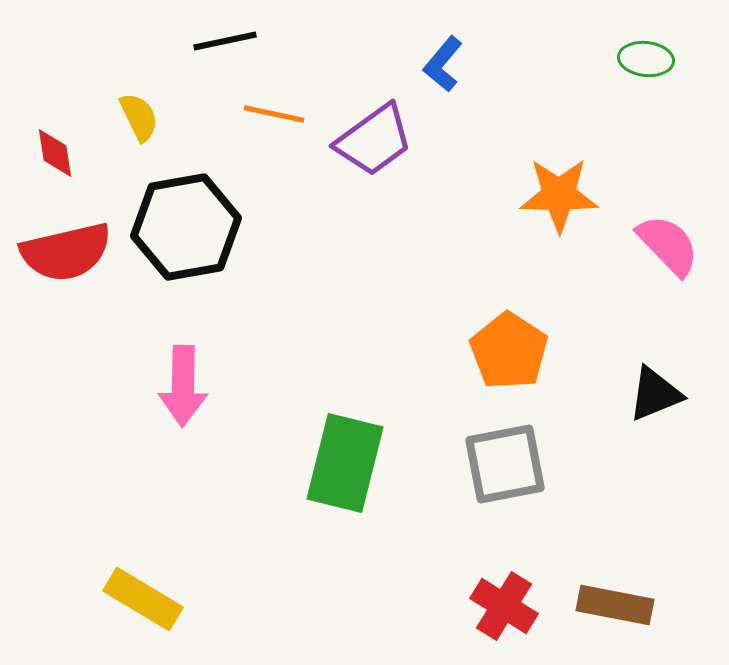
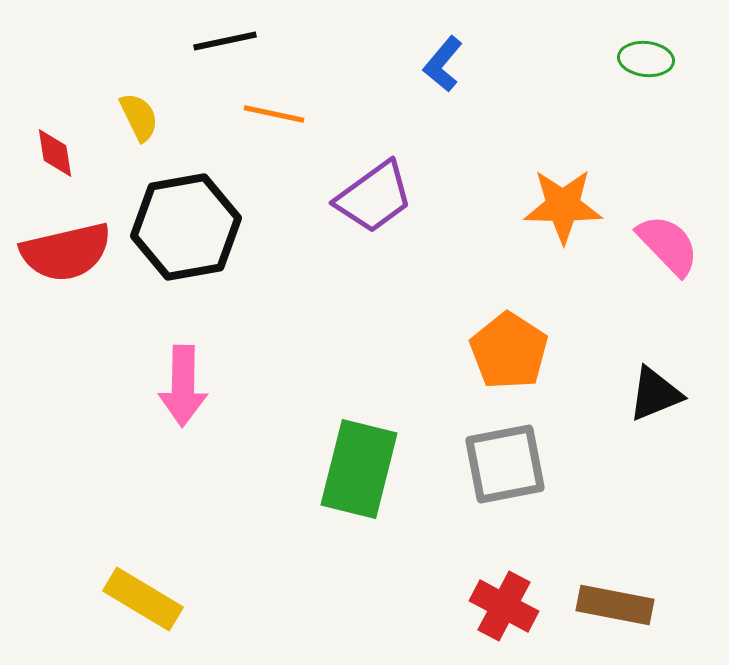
purple trapezoid: moved 57 px down
orange star: moved 4 px right, 11 px down
green rectangle: moved 14 px right, 6 px down
red cross: rotated 4 degrees counterclockwise
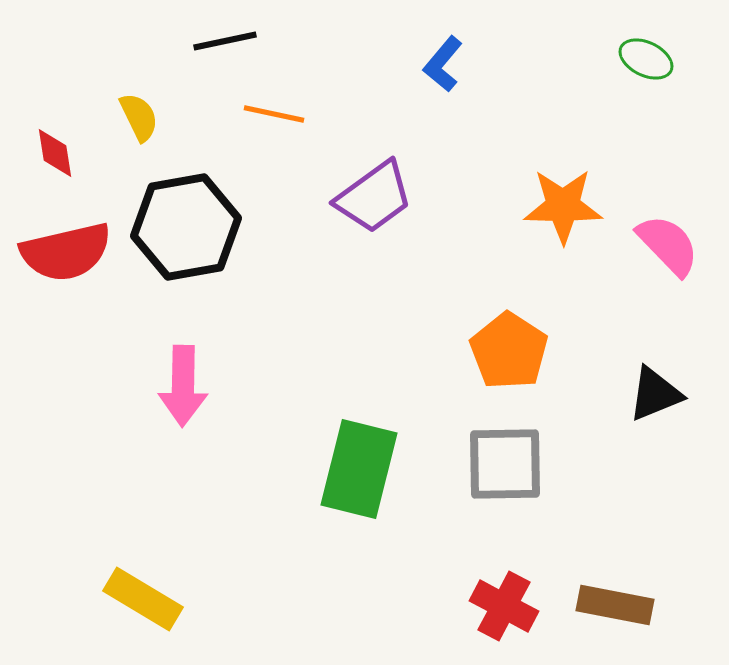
green ellipse: rotated 20 degrees clockwise
gray square: rotated 10 degrees clockwise
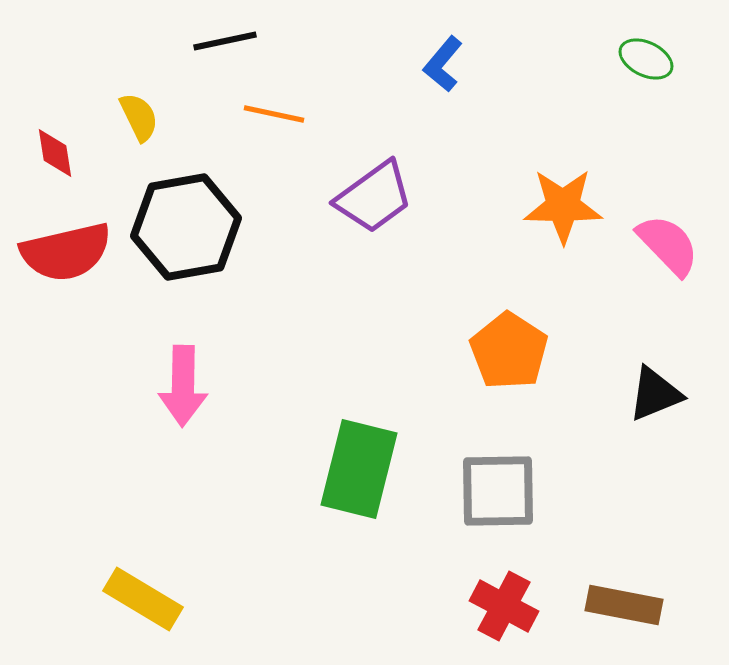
gray square: moved 7 px left, 27 px down
brown rectangle: moved 9 px right
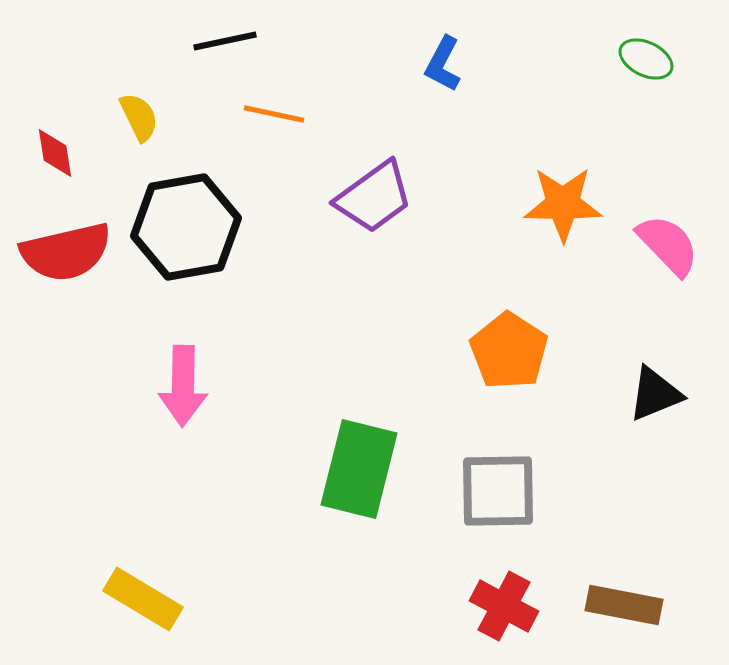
blue L-shape: rotated 12 degrees counterclockwise
orange star: moved 2 px up
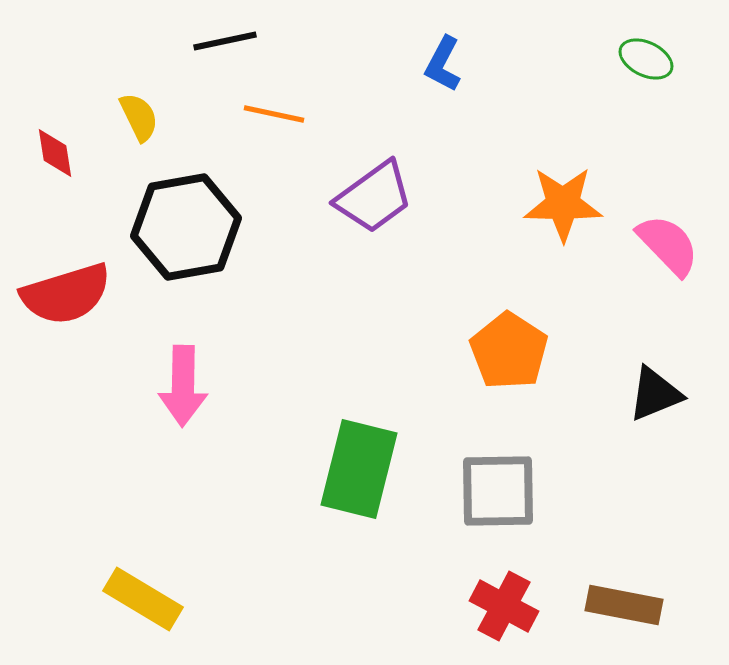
red semicircle: moved 42 px down; rotated 4 degrees counterclockwise
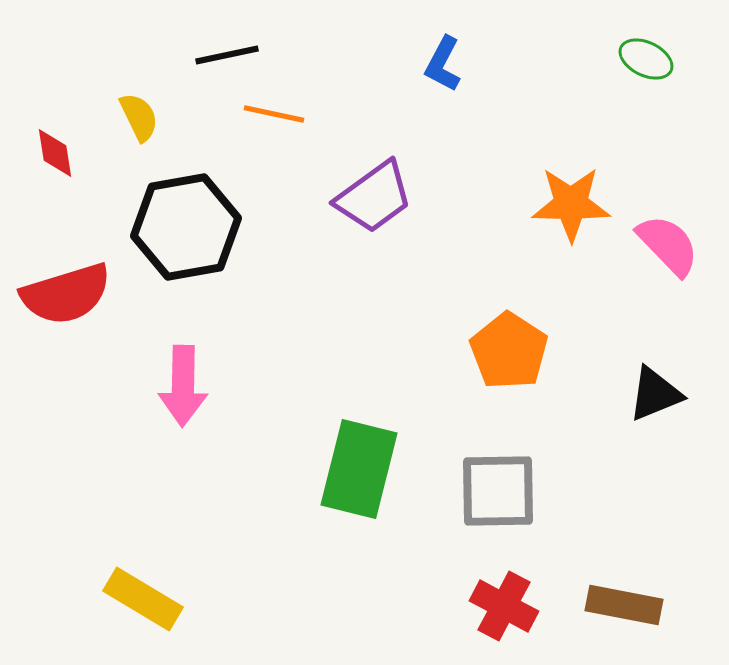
black line: moved 2 px right, 14 px down
orange star: moved 8 px right
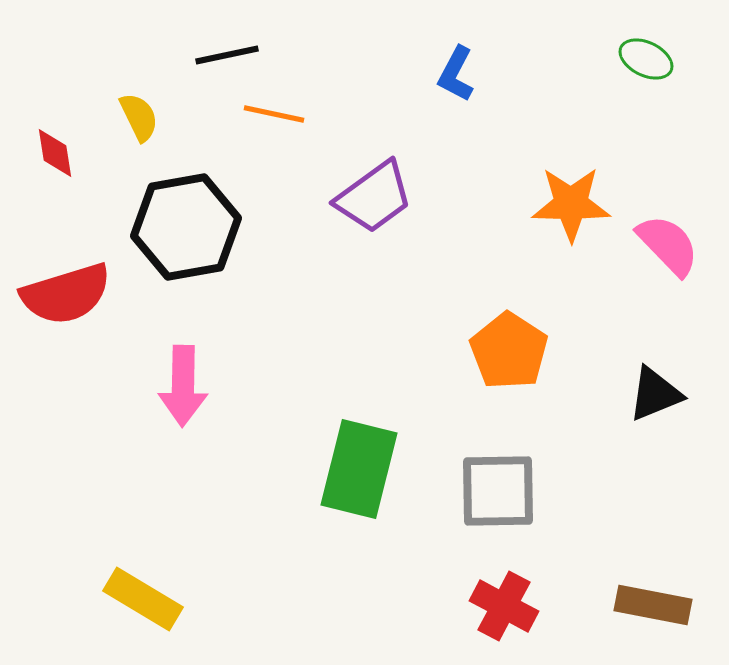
blue L-shape: moved 13 px right, 10 px down
brown rectangle: moved 29 px right
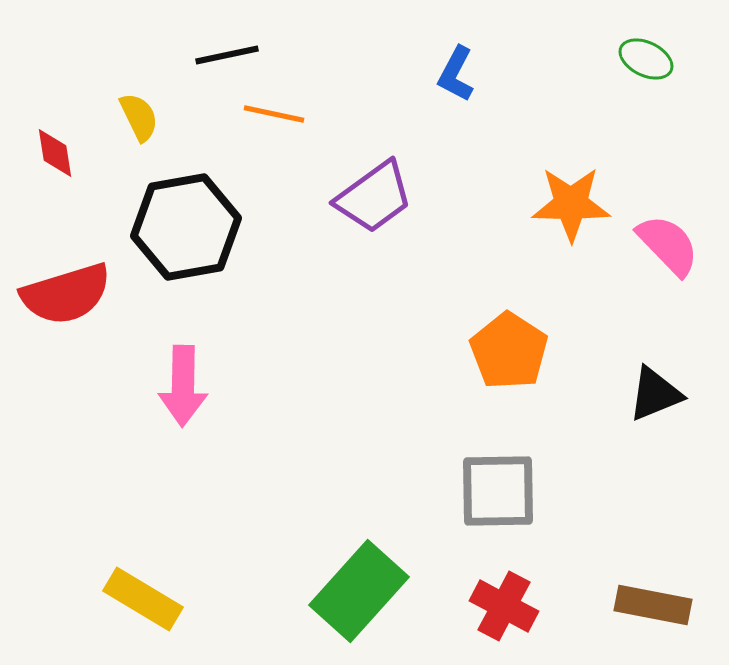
green rectangle: moved 122 px down; rotated 28 degrees clockwise
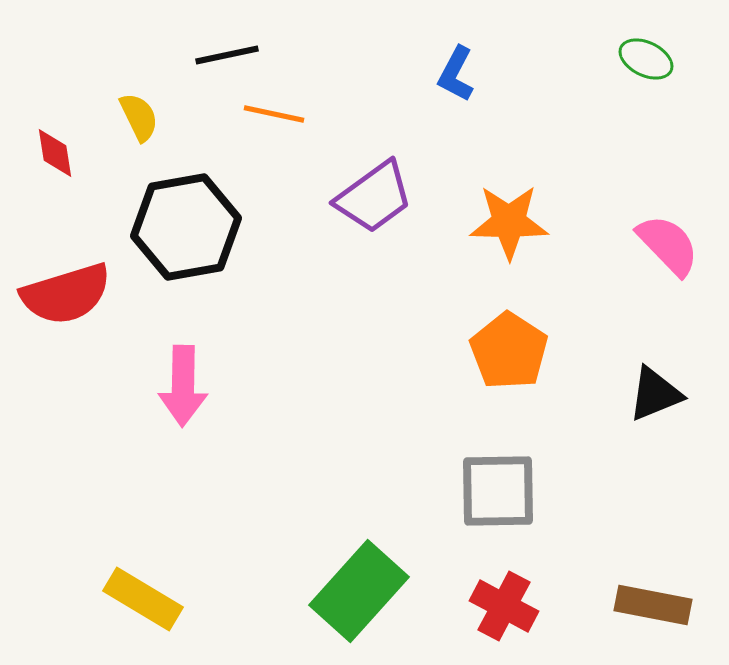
orange star: moved 62 px left, 18 px down
